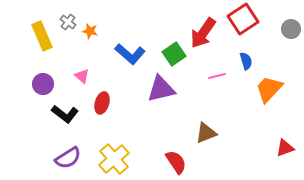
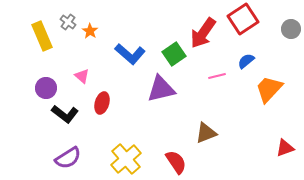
orange star: rotated 21 degrees clockwise
blue semicircle: rotated 114 degrees counterclockwise
purple circle: moved 3 px right, 4 px down
yellow cross: moved 12 px right
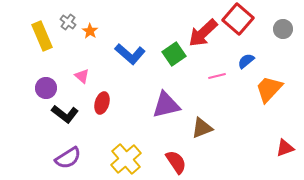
red square: moved 5 px left; rotated 16 degrees counterclockwise
gray circle: moved 8 px left
red arrow: rotated 12 degrees clockwise
purple triangle: moved 5 px right, 16 px down
brown triangle: moved 4 px left, 5 px up
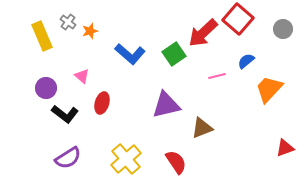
orange star: rotated 21 degrees clockwise
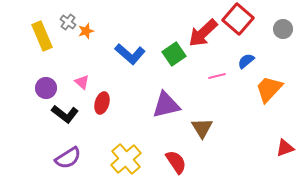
orange star: moved 4 px left
pink triangle: moved 6 px down
brown triangle: rotated 40 degrees counterclockwise
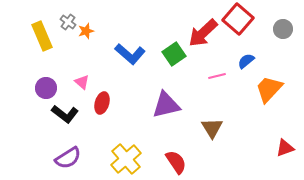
brown triangle: moved 10 px right
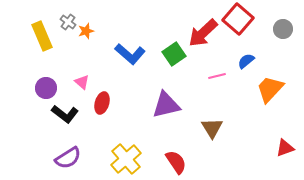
orange trapezoid: moved 1 px right
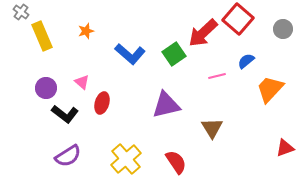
gray cross: moved 47 px left, 10 px up
purple semicircle: moved 2 px up
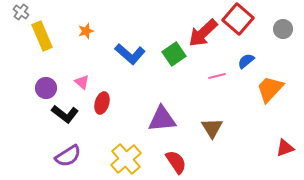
purple triangle: moved 4 px left, 14 px down; rotated 8 degrees clockwise
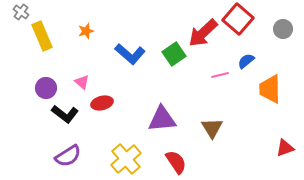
pink line: moved 3 px right, 1 px up
orange trapezoid: rotated 44 degrees counterclockwise
red ellipse: rotated 60 degrees clockwise
